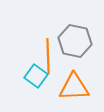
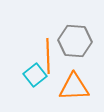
gray hexagon: rotated 8 degrees counterclockwise
cyan square: moved 1 px left, 1 px up; rotated 15 degrees clockwise
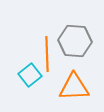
orange line: moved 1 px left, 2 px up
cyan square: moved 5 px left
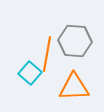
orange line: rotated 12 degrees clockwise
cyan square: moved 2 px up; rotated 10 degrees counterclockwise
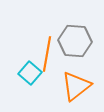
orange triangle: moved 2 px right, 1 px up; rotated 36 degrees counterclockwise
